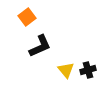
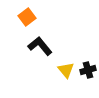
black L-shape: rotated 105 degrees counterclockwise
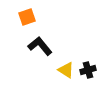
orange square: rotated 18 degrees clockwise
yellow triangle: rotated 18 degrees counterclockwise
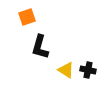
black L-shape: moved 1 px down; rotated 125 degrees counterclockwise
black cross: rotated 28 degrees clockwise
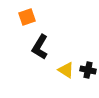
black L-shape: rotated 15 degrees clockwise
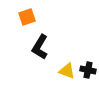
yellow triangle: moved 1 px right, 1 px down; rotated 12 degrees counterclockwise
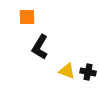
orange square: rotated 18 degrees clockwise
black cross: moved 2 px down
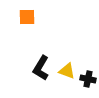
black L-shape: moved 1 px right, 21 px down
black cross: moved 7 px down
